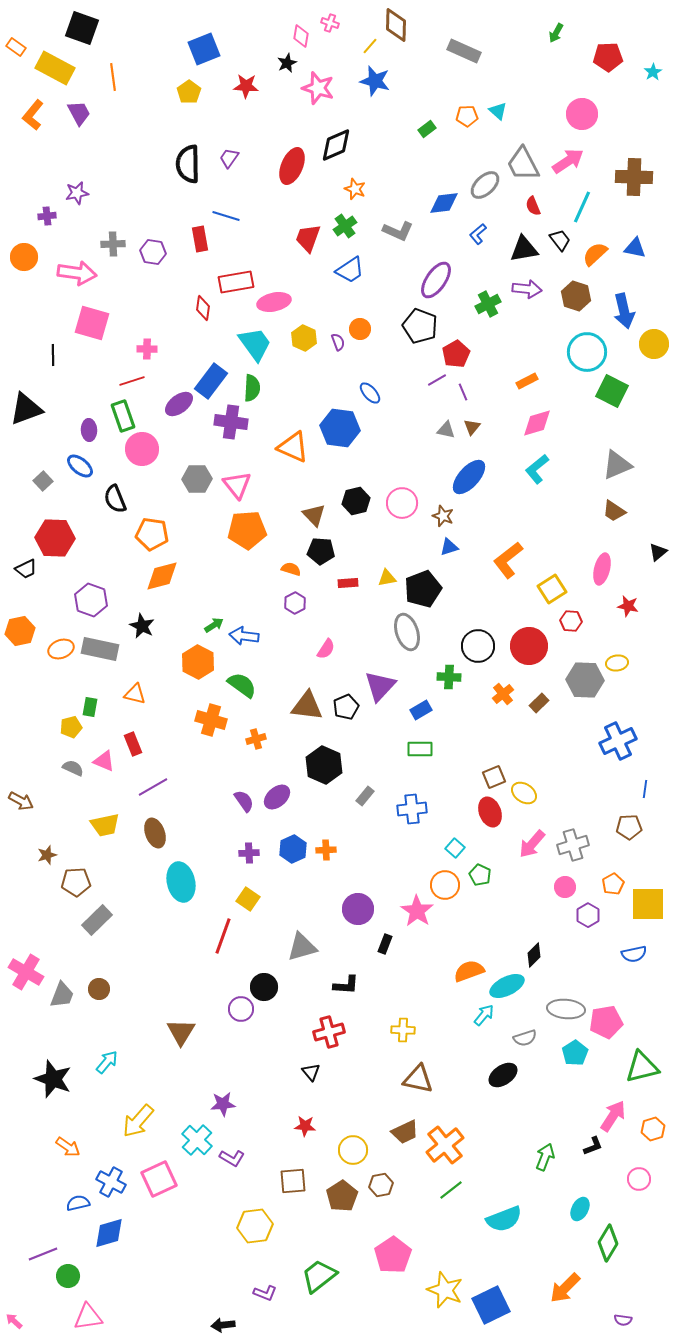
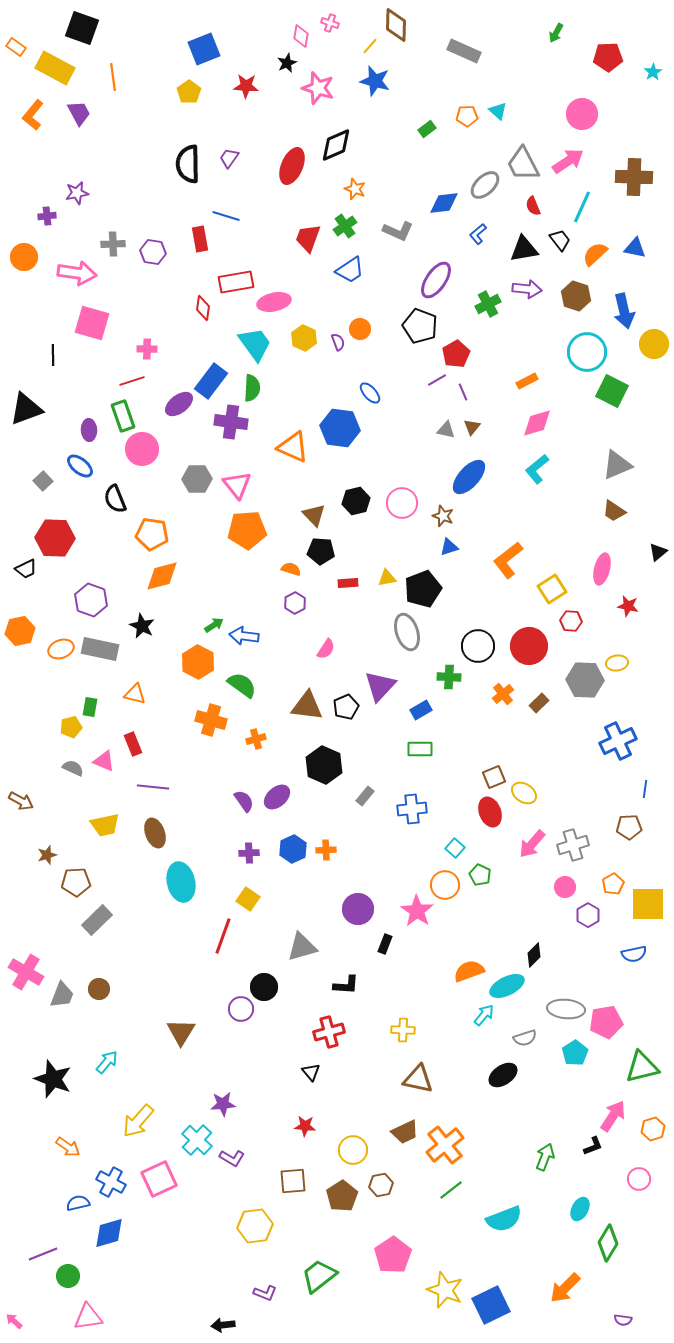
purple line at (153, 787): rotated 36 degrees clockwise
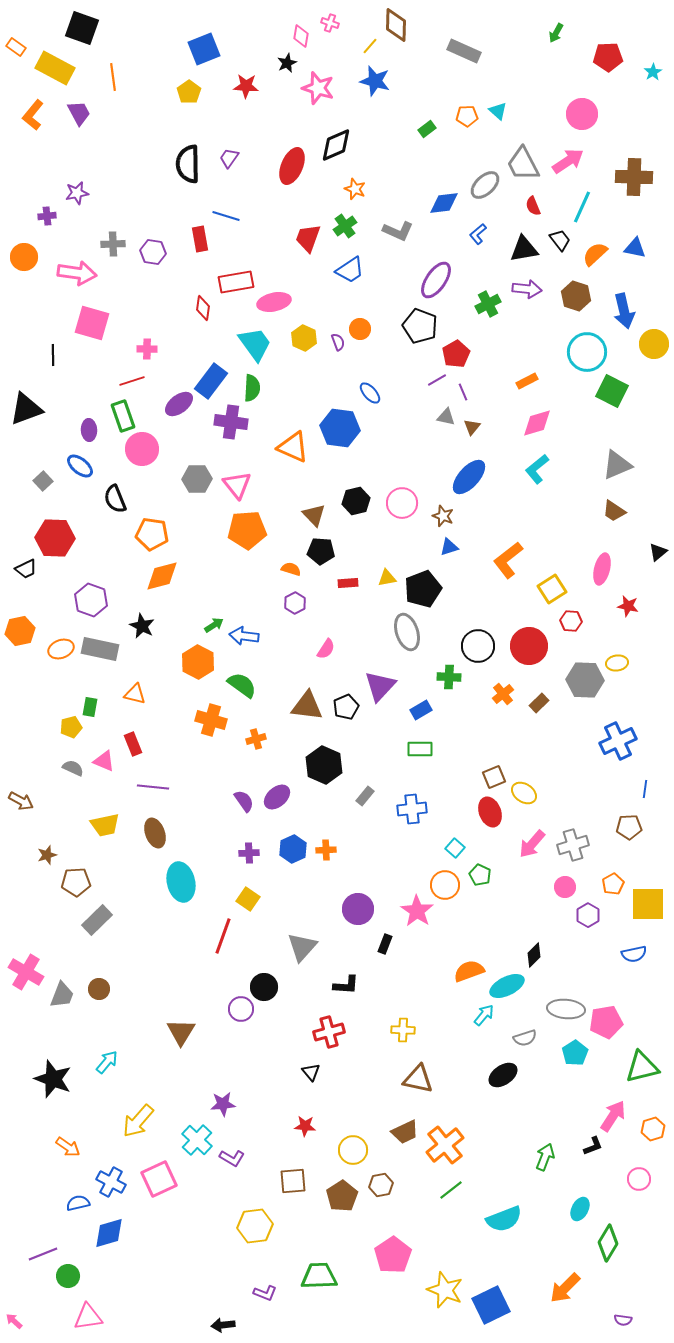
gray triangle at (446, 430): moved 13 px up
gray triangle at (302, 947): rotated 32 degrees counterclockwise
green trapezoid at (319, 1276): rotated 36 degrees clockwise
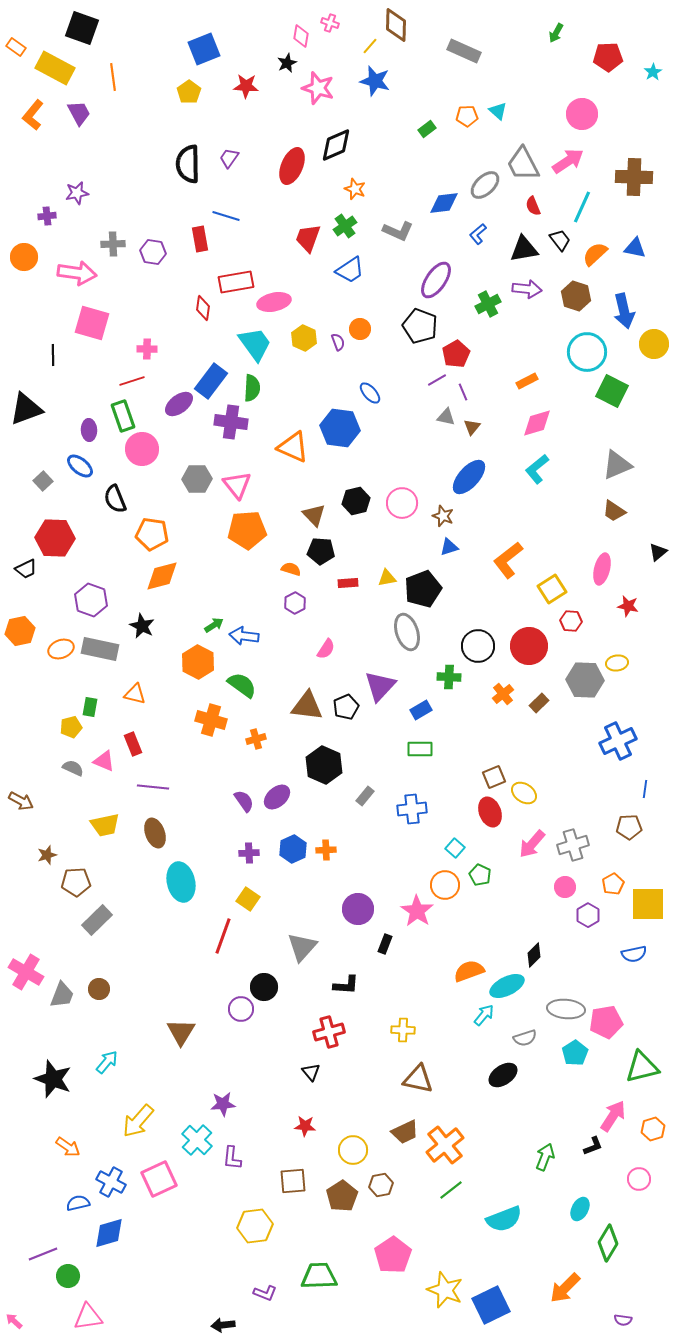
purple L-shape at (232, 1158): rotated 65 degrees clockwise
